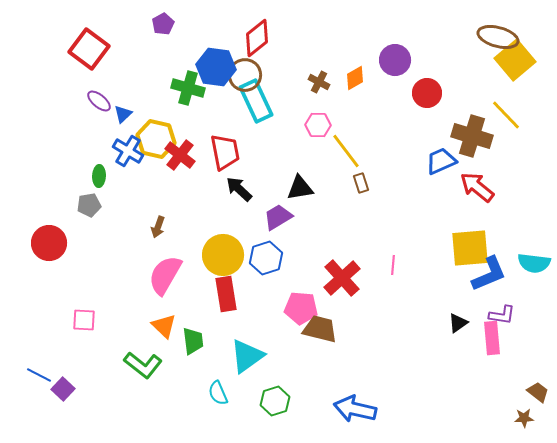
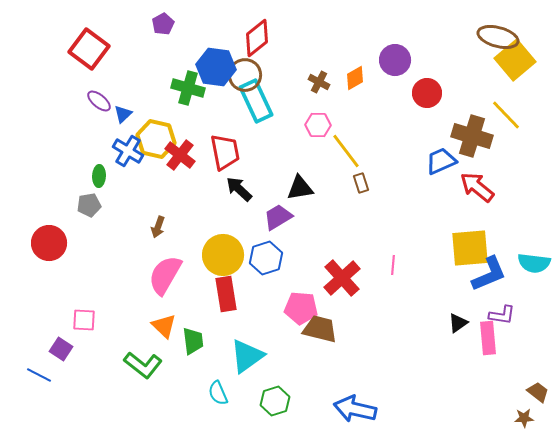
pink rectangle at (492, 338): moved 4 px left
purple square at (63, 389): moved 2 px left, 40 px up; rotated 10 degrees counterclockwise
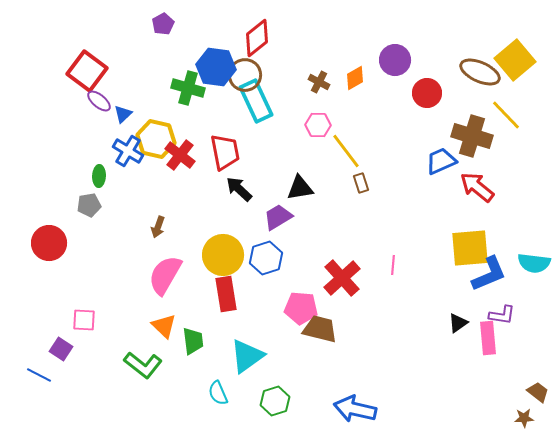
brown ellipse at (498, 37): moved 18 px left, 35 px down; rotated 9 degrees clockwise
red square at (89, 49): moved 2 px left, 22 px down
